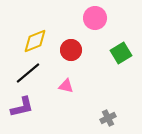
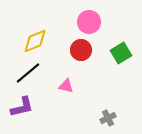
pink circle: moved 6 px left, 4 px down
red circle: moved 10 px right
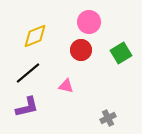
yellow diamond: moved 5 px up
purple L-shape: moved 5 px right
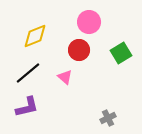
red circle: moved 2 px left
pink triangle: moved 1 px left, 9 px up; rotated 28 degrees clockwise
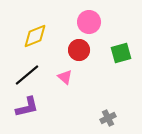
green square: rotated 15 degrees clockwise
black line: moved 1 px left, 2 px down
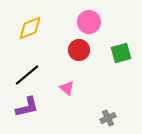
yellow diamond: moved 5 px left, 8 px up
pink triangle: moved 2 px right, 11 px down
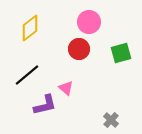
yellow diamond: rotated 16 degrees counterclockwise
red circle: moved 1 px up
pink triangle: moved 1 px left
purple L-shape: moved 18 px right, 2 px up
gray cross: moved 3 px right, 2 px down; rotated 21 degrees counterclockwise
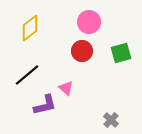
red circle: moved 3 px right, 2 px down
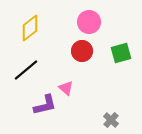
black line: moved 1 px left, 5 px up
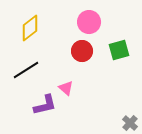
green square: moved 2 px left, 3 px up
black line: rotated 8 degrees clockwise
gray cross: moved 19 px right, 3 px down
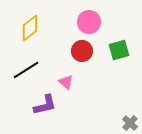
pink triangle: moved 6 px up
